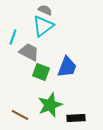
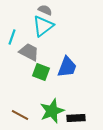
cyan line: moved 1 px left
green star: moved 2 px right, 6 px down
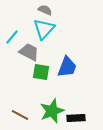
cyan triangle: moved 1 px right, 3 px down; rotated 10 degrees counterclockwise
cyan line: rotated 21 degrees clockwise
green square: rotated 12 degrees counterclockwise
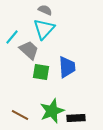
gray trapezoid: moved 2 px up; rotated 15 degrees clockwise
blue trapezoid: rotated 25 degrees counterclockwise
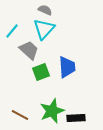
cyan line: moved 6 px up
green square: rotated 30 degrees counterclockwise
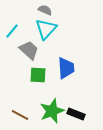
cyan triangle: moved 2 px right
blue trapezoid: moved 1 px left, 1 px down
green square: moved 3 px left, 3 px down; rotated 24 degrees clockwise
black rectangle: moved 4 px up; rotated 24 degrees clockwise
